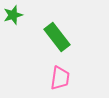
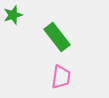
pink trapezoid: moved 1 px right, 1 px up
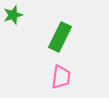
green rectangle: moved 3 px right; rotated 64 degrees clockwise
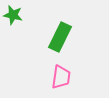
green star: rotated 30 degrees clockwise
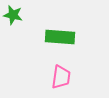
green rectangle: rotated 68 degrees clockwise
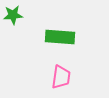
green star: rotated 18 degrees counterclockwise
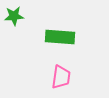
green star: moved 1 px right, 1 px down
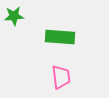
pink trapezoid: rotated 15 degrees counterclockwise
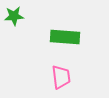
green rectangle: moved 5 px right
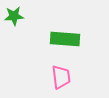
green rectangle: moved 2 px down
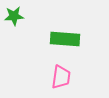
pink trapezoid: rotated 15 degrees clockwise
